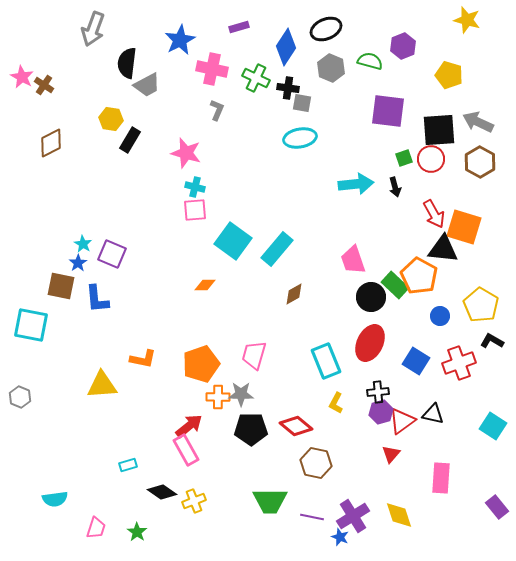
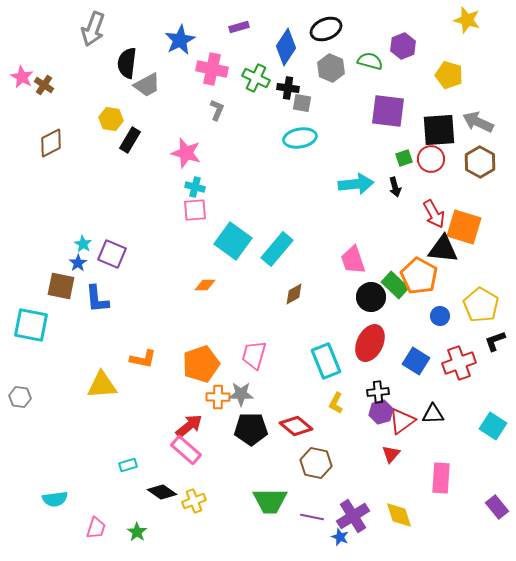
black L-shape at (492, 341): moved 3 px right; rotated 50 degrees counterclockwise
gray hexagon at (20, 397): rotated 15 degrees counterclockwise
black triangle at (433, 414): rotated 15 degrees counterclockwise
pink rectangle at (186, 450): rotated 20 degrees counterclockwise
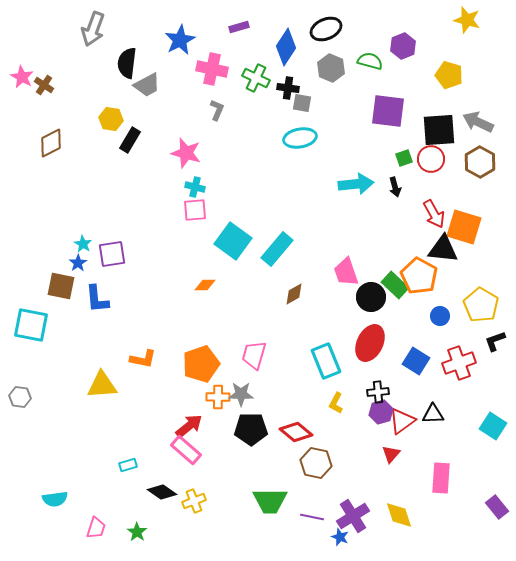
purple square at (112, 254): rotated 32 degrees counterclockwise
pink trapezoid at (353, 260): moved 7 px left, 12 px down
red diamond at (296, 426): moved 6 px down
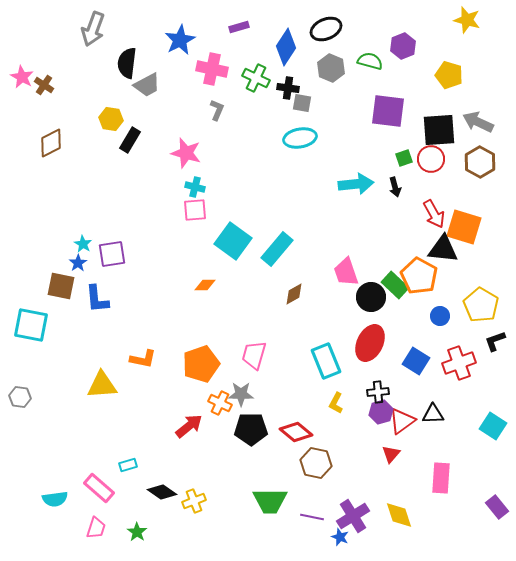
orange cross at (218, 397): moved 2 px right, 6 px down; rotated 25 degrees clockwise
pink rectangle at (186, 450): moved 87 px left, 38 px down
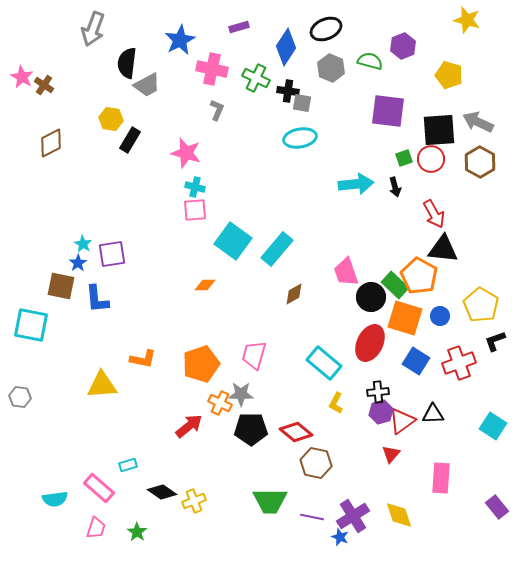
black cross at (288, 88): moved 3 px down
orange square at (464, 227): moved 59 px left, 91 px down
cyan rectangle at (326, 361): moved 2 px left, 2 px down; rotated 28 degrees counterclockwise
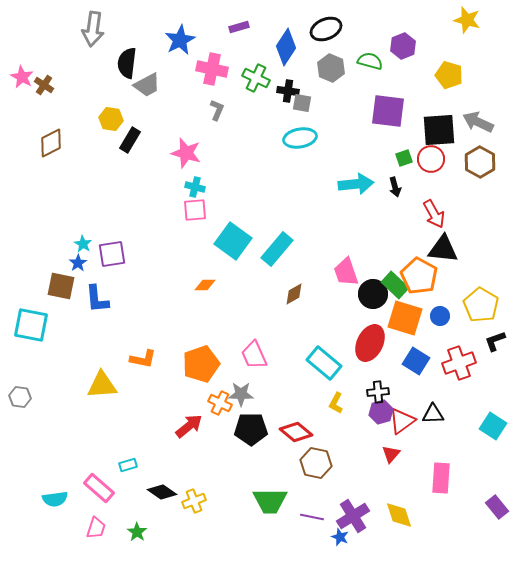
gray arrow at (93, 29): rotated 12 degrees counterclockwise
black circle at (371, 297): moved 2 px right, 3 px up
pink trapezoid at (254, 355): rotated 40 degrees counterclockwise
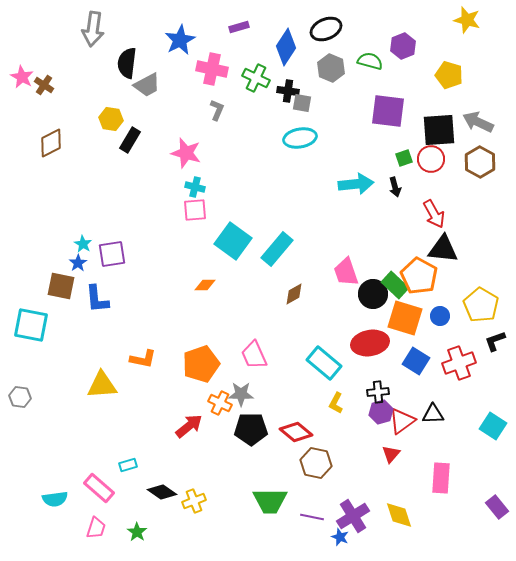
red ellipse at (370, 343): rotated 54 degrees clockwise
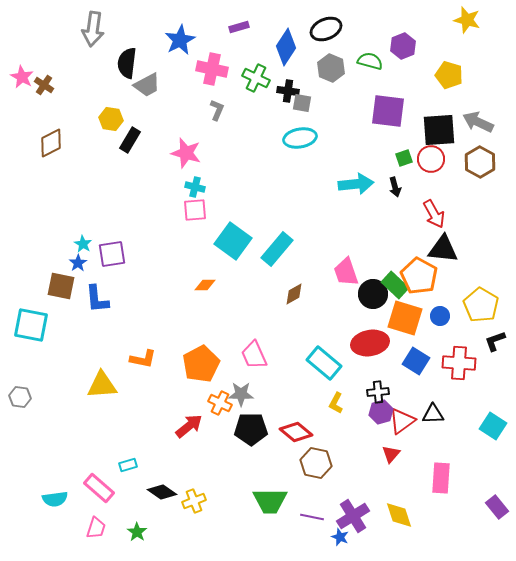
red cross at (459, 363): rotated 24 degrees clockwise
orange pentagon at (201, 364): rotated 9 degrees counterclockwise
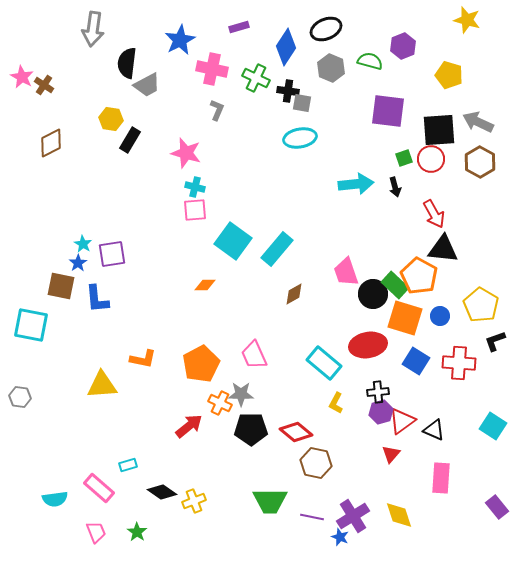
red ellipse at (370, 343): moved 2 px left, 2 px down
black triangle at (433, 414): moved 1 px right, 16 px down; rotated 25 degrees clockwise
pink trapezoid at (96, 528): moved 4 px down; rotated 40 degrees counterclockwise
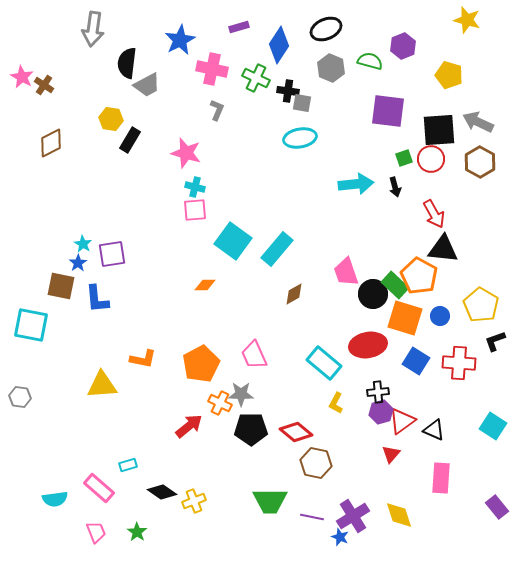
blue diamond at (286, 47): moved 7 px left, 2 px up
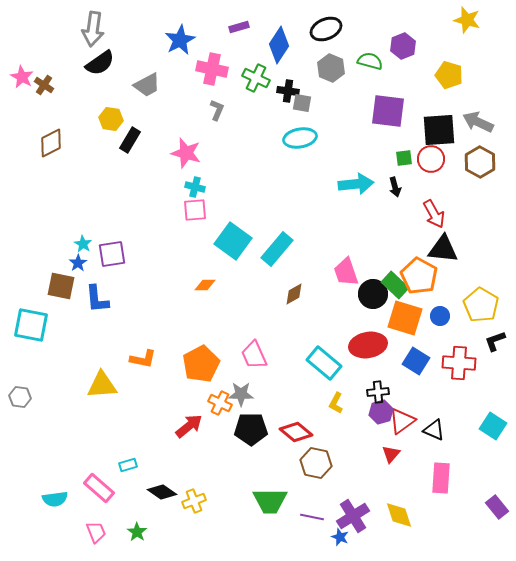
black semicircle at (127, 63): moved 27 px left; rotated 132 degrees counterclockwise
green square at (404, 158): rotated 12 degrees clockwise
